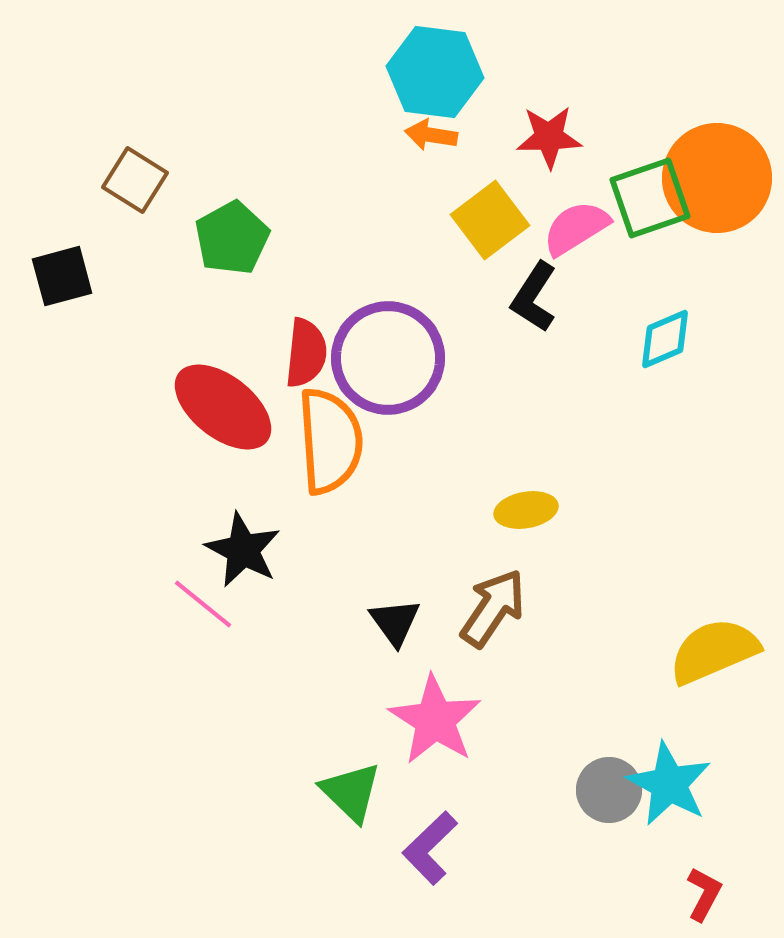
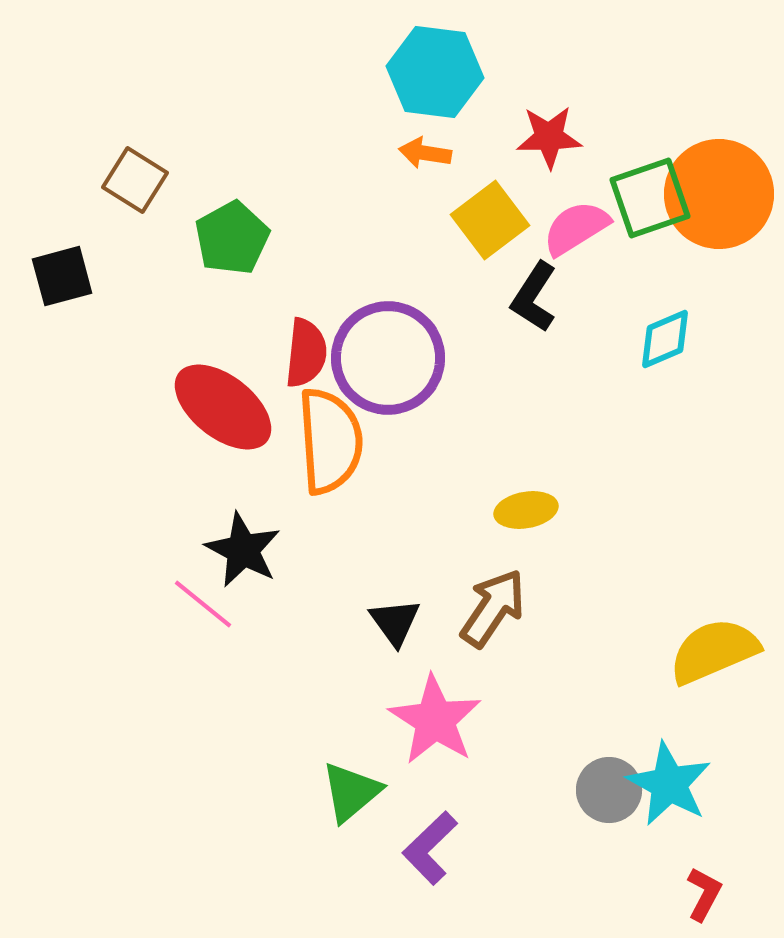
orange arrow: moved 6 px left, 18 px down
orange circle: moved 2 px right, 16 px down
green triangle: rotated 36 degrees clockwise
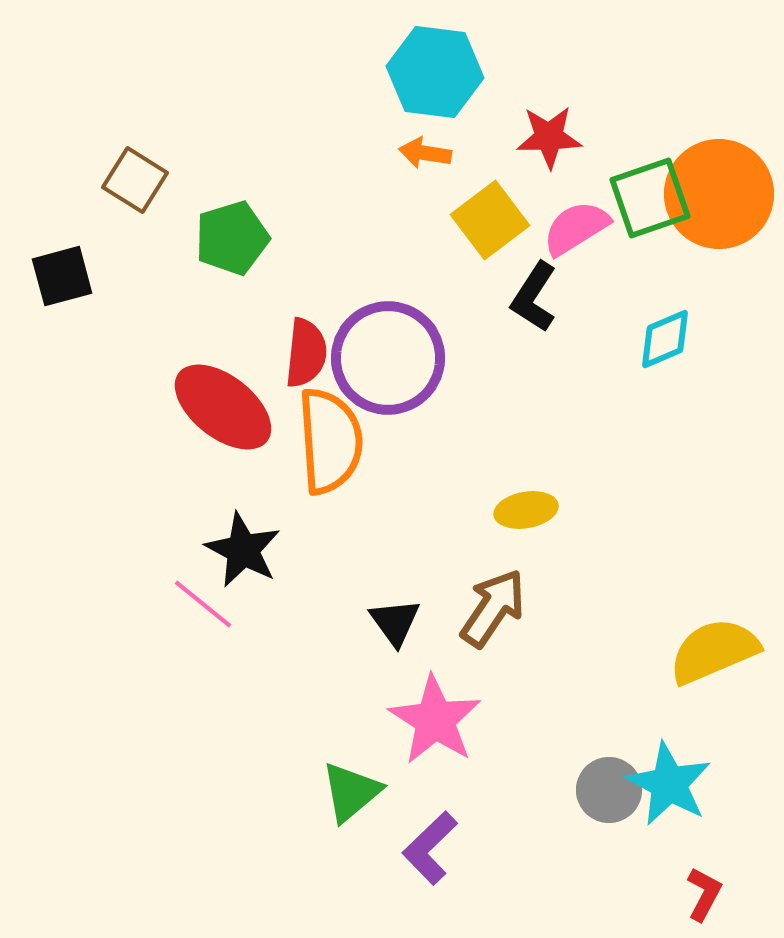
green pentagon: rotated 12 degrees clockwise
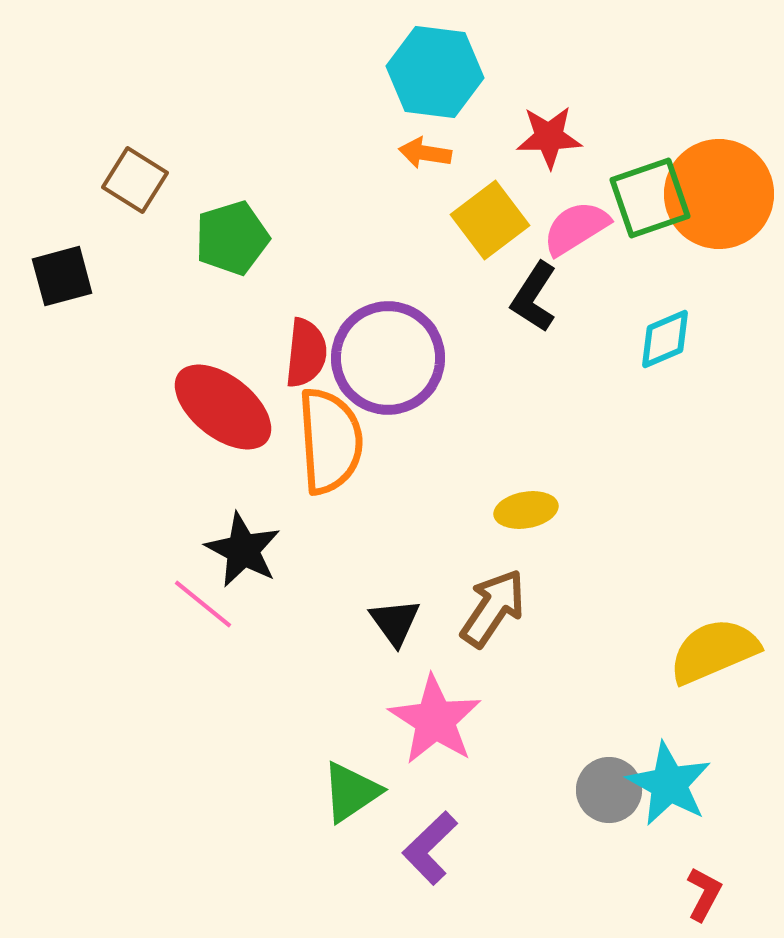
green triangle: rotated 6 degrees clockwise
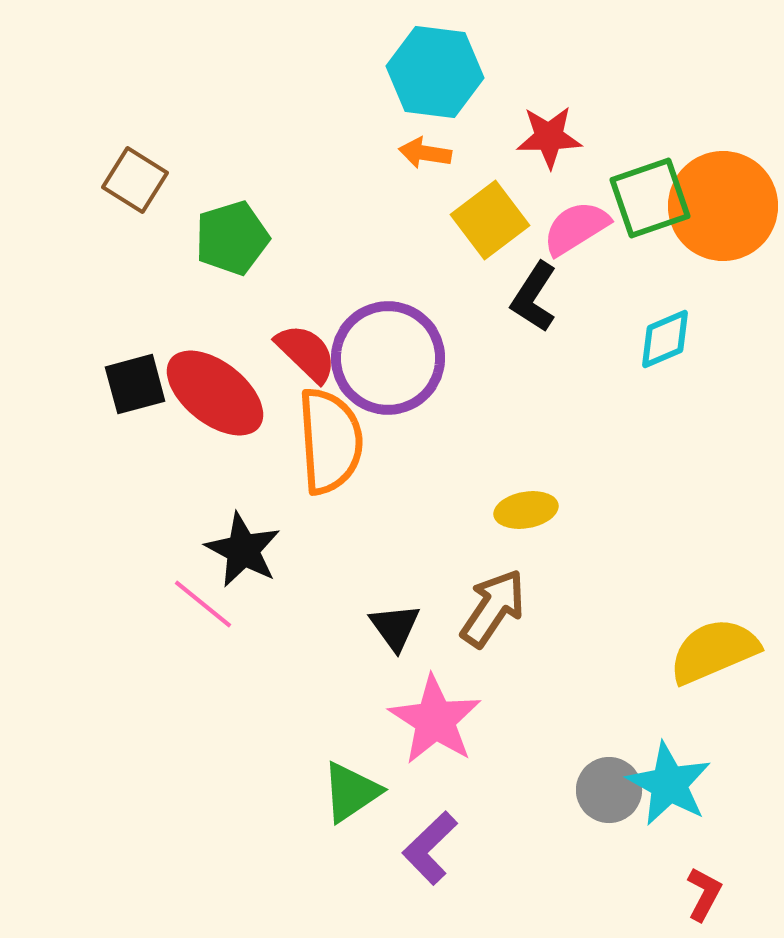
orange circle: moved 4 px right, 12 px down
black square: moved 73 px right, 108 px down
red semicircle: rotated 52 degrees counterclockwise
red ellipse: moved 8 px left, 14 px up
black triangle: moved 5 px down
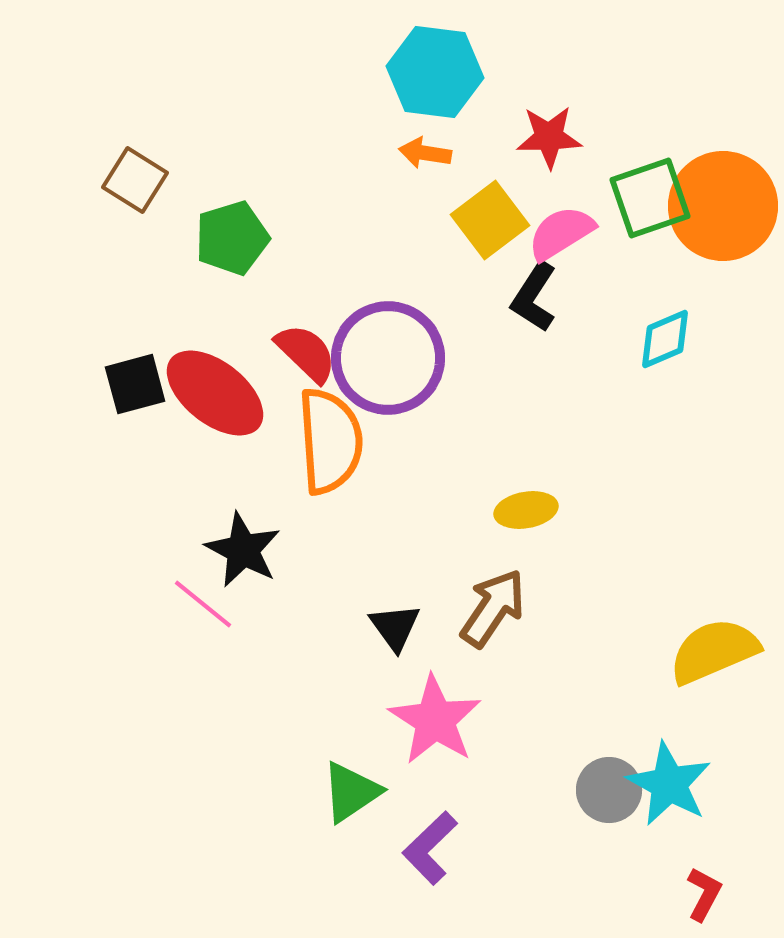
pink semicircle: moved 15 px left, 5 px down
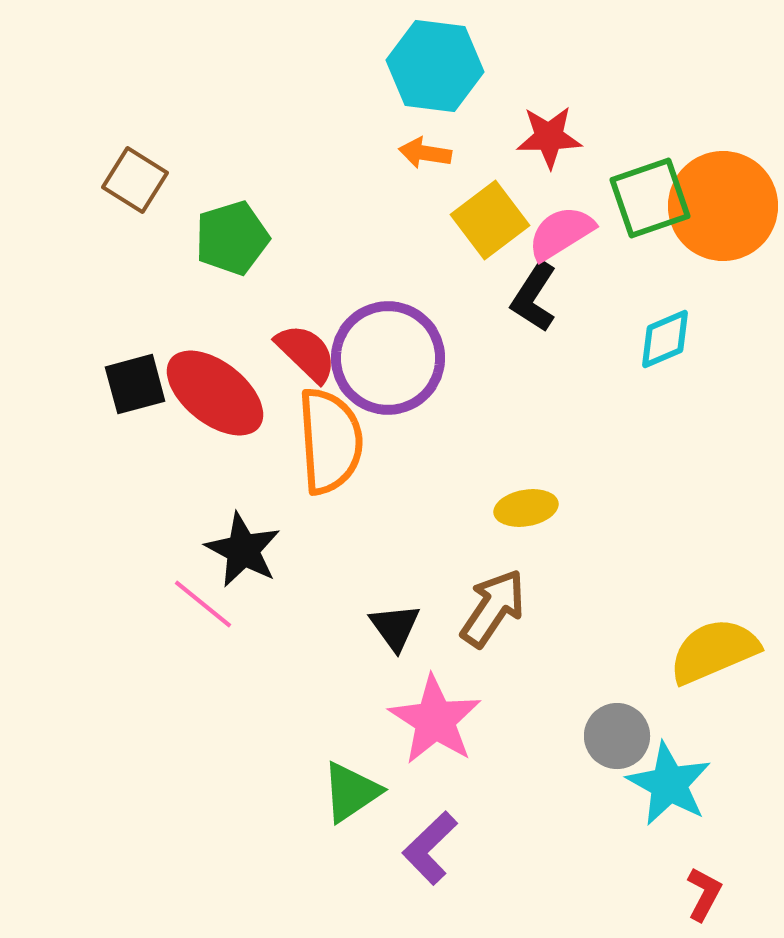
cyan hexagon: moved 6 px up
yellow ellipse: moved 2 px up
gray circle: moved 8 px right, 54 px up
